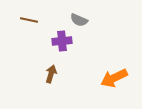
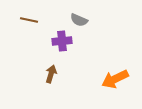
orange arrow: moved 1 px right, 1 px down
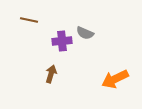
gray semicircle: moved 6 px right, 13 px down
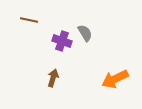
gray semicircle: rotated 144 degrees counterclockwise
purple cross: rotated 24 degrees clockwise
brown arrow: moved 2 px right, 4 px down
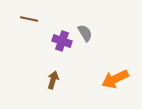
brown line: moved 1 px up
brown arrow: moved 2 px down
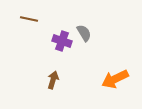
gray semicircle: moved 1 px left
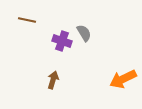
brown line: moved 2 px left, 1 px down
orange arrow: moved 8 px right
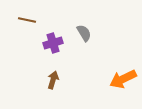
purple cross: moved 9 px left, 2 px down; rotated 36 degrees counterclockwise
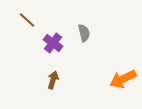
brown line: rotated 30 degrees clockwise
gray semicircle: rotated 18 degrees clockwise
purple cross: rotated 36 degrees counterclockwise
